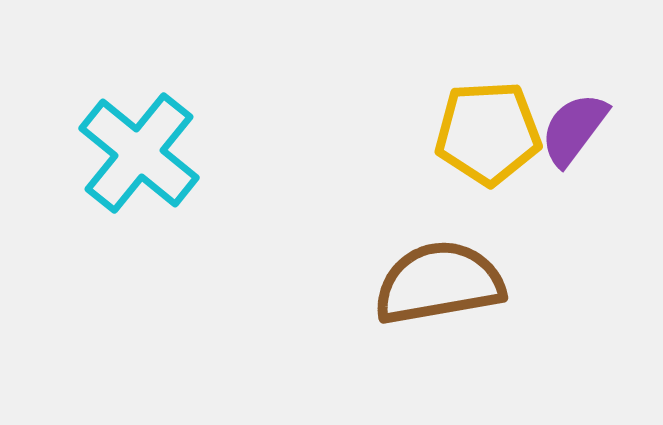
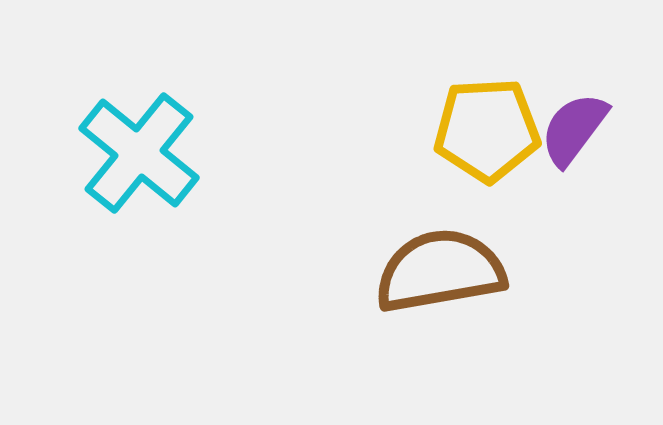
yellow pentagon: moved 1 px left, 3 px up
brown semicircle: moved 1 px right, 12 px up
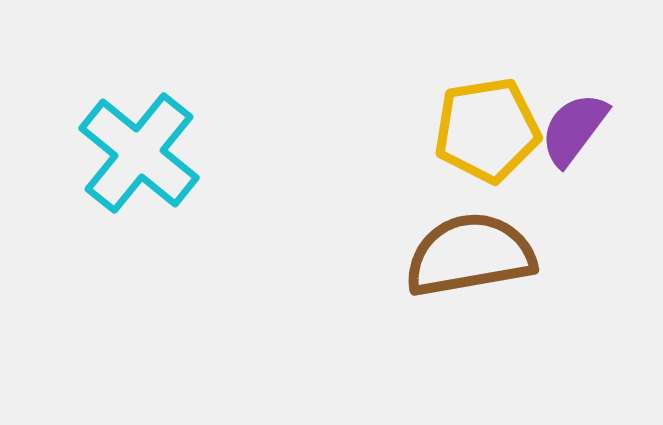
yellow pentagon: rotated 6 degrees counterclockwise
brown semicircle: moved 30 px right, 16 px up
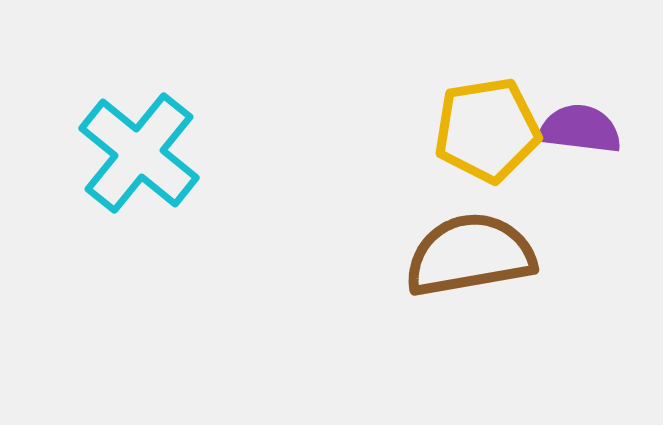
purple semicircle: moved 6 px right; rotated 60 degrees clockwise
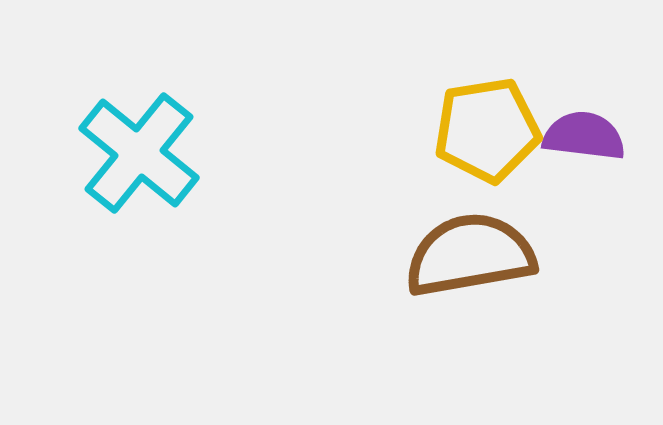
purple semicircle: moved 4 px right, 7 px down
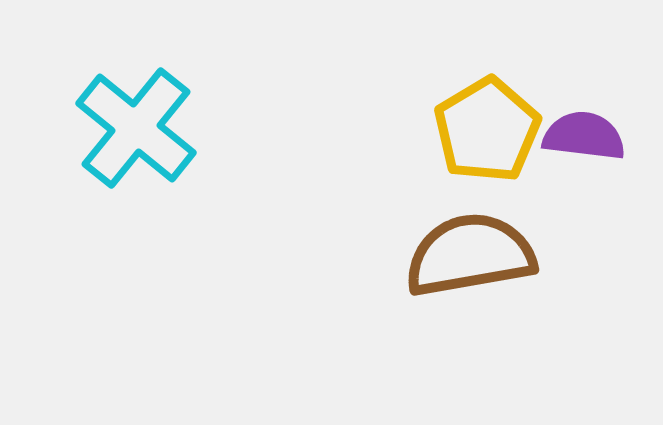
yellow pentagon: rotated 22 degrees counterclockwise
cyan cross: moved 3 px left, 25 px up
